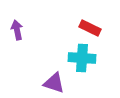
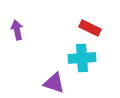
cyan cross: rotated 8 degrees counterclockwise
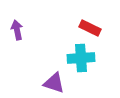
cyan cross: moved 1 px left
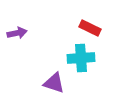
purple arrow: moved 3 px down; rotated 90 degrees clockwise
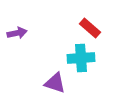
red rectangle: rotated 15 degrees clockwise
purple triangle: moved 1 px right
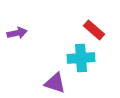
red rectangle: moved 4 px right, 2 px down
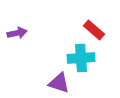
purple triangle: moved 4 px right
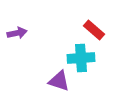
purple triangle: moved 2 px up
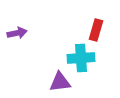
red rectangle: moved 2 px right; rotated 65 degrees clockwise
purple triangle: moved 1 px right, 1 px down; rotated 25 degrees counterclockwise
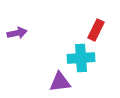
red rectangle: rotated 10 degrees clockwise
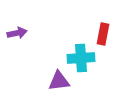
red rectangle: moved 7 px right, 4 px down; rotated 15 degrees counterclockwise
purple triangle: moved 1 px left, 1 px up
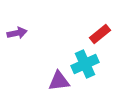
red rectangle: moved 3 px left; rotated 40 degrees clockwise
cyan cross: moved 4 px right, 6 px down; rotated 20 degrees counterclockwise
